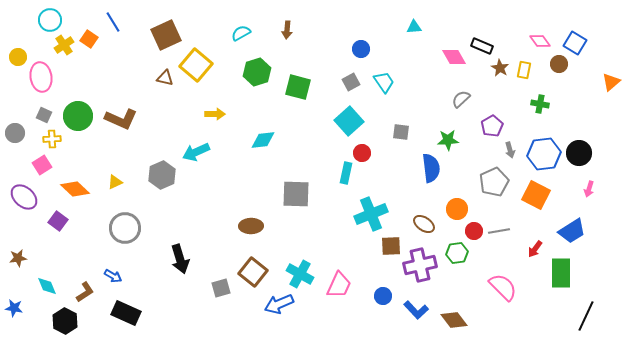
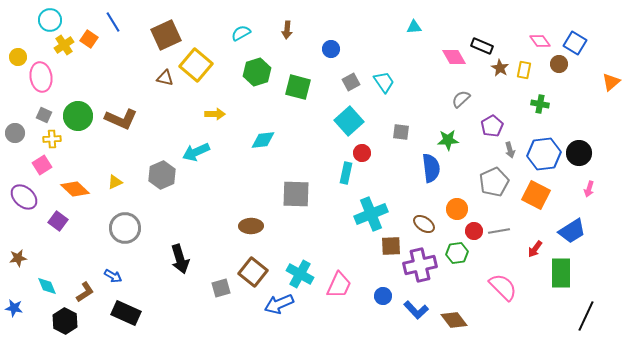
blue circle at (361, 49): moved 30 px left
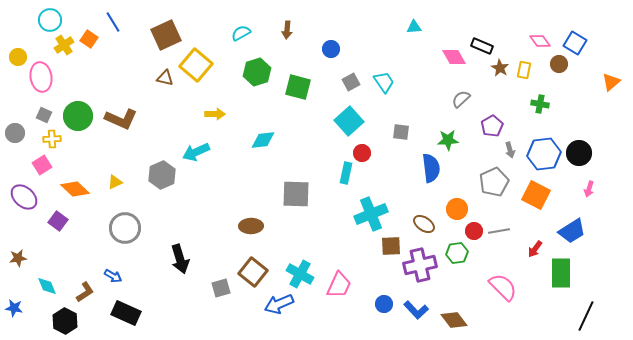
blue circle at (383, 296): moved 1 px right, 8 px down
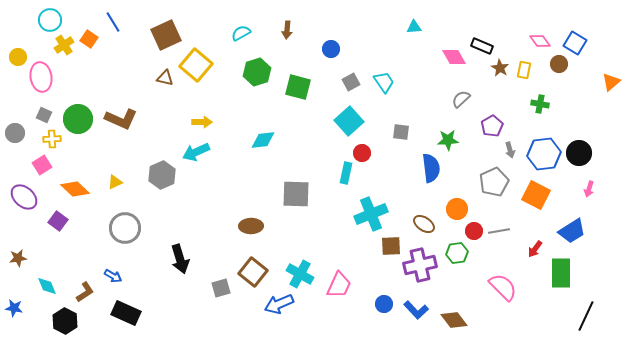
yellow arrow at (215, 114): moved 13 px left, 8 px down
green circle at (78, 116): moved 3 px down
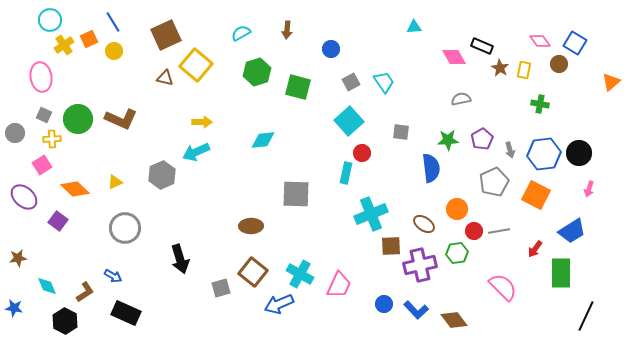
orange square at (89, 39): rotated 30 degrees clockwise
yellow circle at (18, 57): moved 96 px right, 6 px up
gray semicircle at (461, 99): rotated 30 degrees clockwise
purple pentagon at (492, 126): moved 10 px left, 13 px down
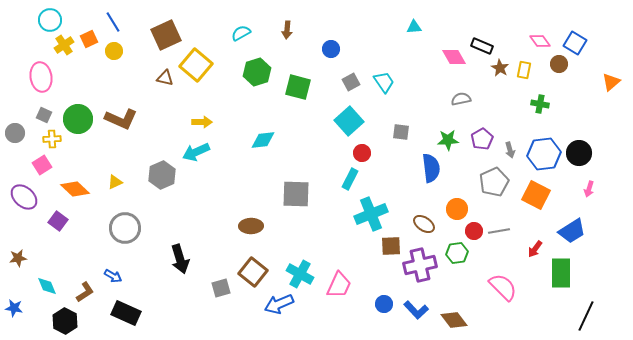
cyan rectangle at (346, 173): moved 4 px right, 6 px down; rotated 15 degrees clockwise
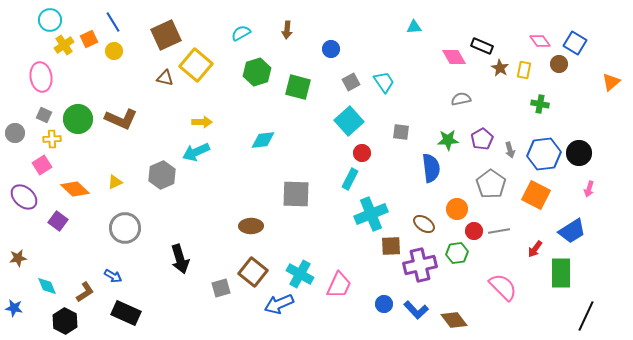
gray pentagon at (494, 182): moved 3 px left, 2 px down; rotated 12 degrees counterclockwise
